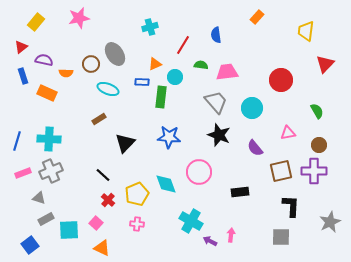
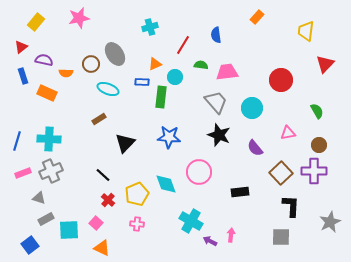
brown square at (281, 171): moved 2 px down; rotated 30 degrees counterclockwise
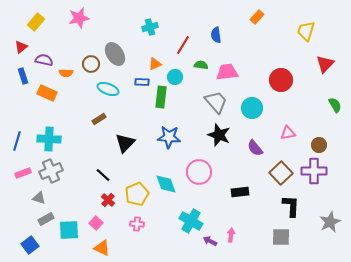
yellow trapezoid at (306, 31): rotated 10 degrees clockwise
green semicircle at (317, 111): moved 18 px right, 6 px up
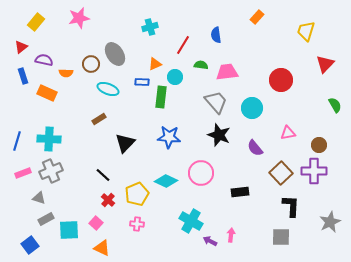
pink circle at (199, 172): moved 2 px right, 1 px down
cyan diamond at (166, 184): moved 3 px up; rotated 45 degrees counterclockwise
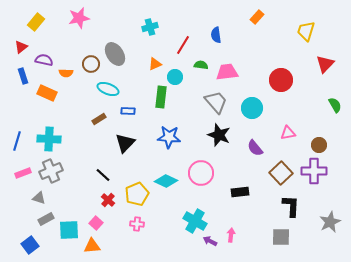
blue rectangle at (142, 82): moved 14 px left, 29 px down
cyan cross at (191, 221): moved 4 px right
orange triangle at (102, 248): moved 10 px left, 2 px up; rotated 30 degrees counterclockwise
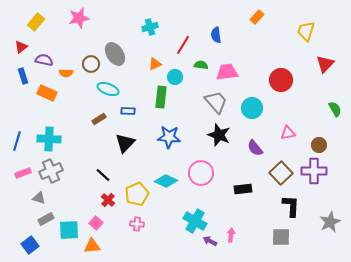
green semicircle at (335, 105): moved 4 px down
black rectangle at (240, 192): moved 3 px right, 3 px up
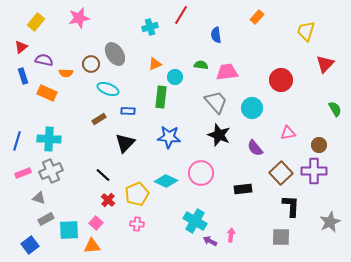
red line at (183, 45): moved 2 px left, 30 px up
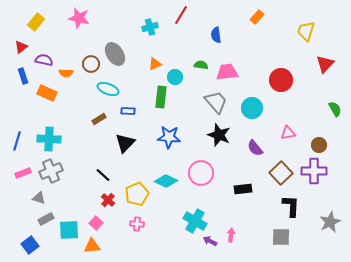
pink star at (79, 18): rotated 25 degrees clockwise
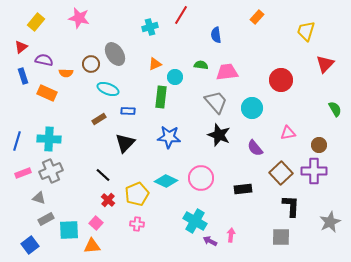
pink circle at (201, 173): moved 5 px down
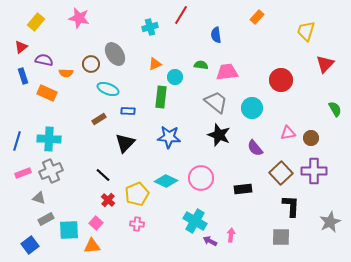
gray trapezoid at (216, 102): rotated 10 degrees counterclockwise
brown circle at (319, 145): moved 8 px left, 7 px up
